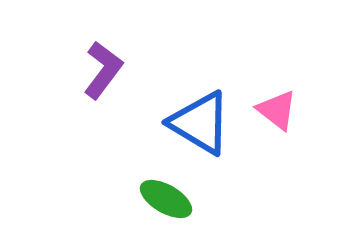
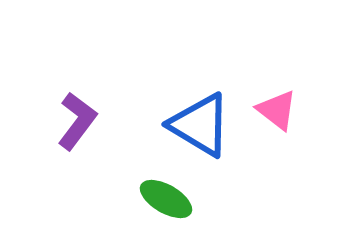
purple L-shape: moved 26 px left, 51 px down
blue triangle: moved 2 px down
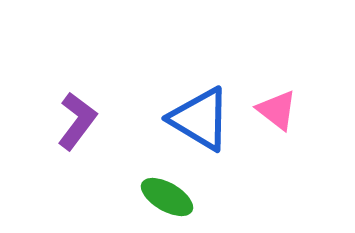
blue triangle: moved 6 px up
green ellipse: moved 1 px right, 2 px up
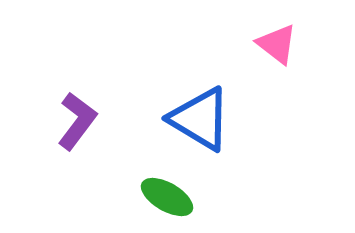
pink triangle: moved 66 px up
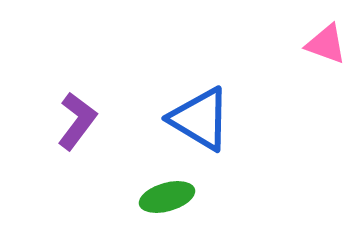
pink triangle: moved 49 px right; rotated 18 degrees counterclockwise
green ellipse: rotated 46 degrees counterclockwise
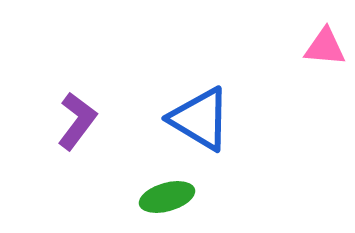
pink triangle: moved 1 px left, 3 px down; rotated 15 degrees counterclockwise
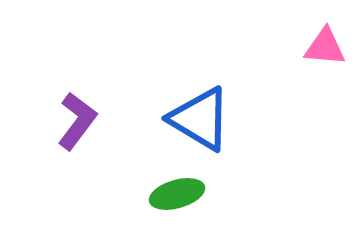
green ellipse: moved 10 px right, 3 px up
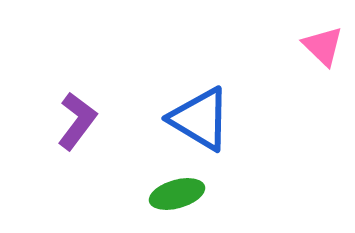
pink triangle: moved 2 px left, 1 px up; rotated 39 degrees clockwise
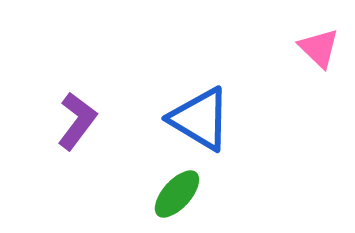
pink triangle: moved 4 px left, 2 px down
green ellipse: rotated 32 degrees counterclockwise
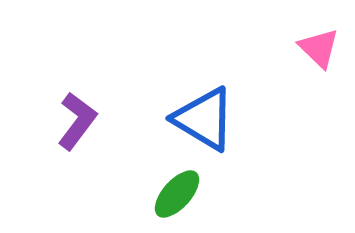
blue triangle: moved 4 px right
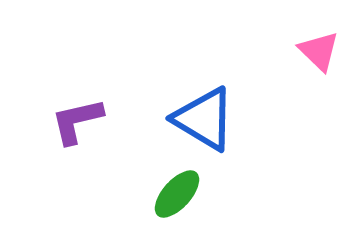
pink triangle: moved 3 px down
purple L-shape: rotated 140 degrees counterclockwise
